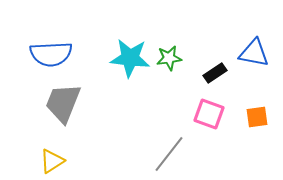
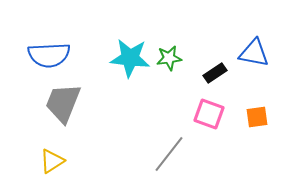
blue semicircle: moved 2 px left, 1 px down
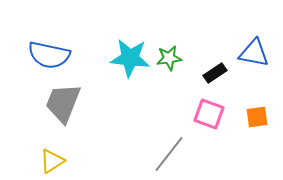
blue semicircle: rotated 15 degrees clockwise
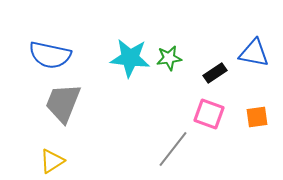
blue semicircle: moved 1 px right
gray line: moved 4 px right, 5 px up
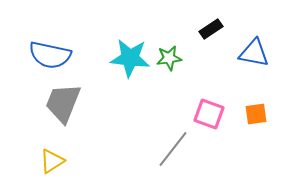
black rectangle: moved 4 px left, 44 px up
orange square: moved 1 px left, 3 px up
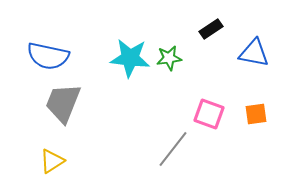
blue semicircle: moved 2 px left, 1 px down
